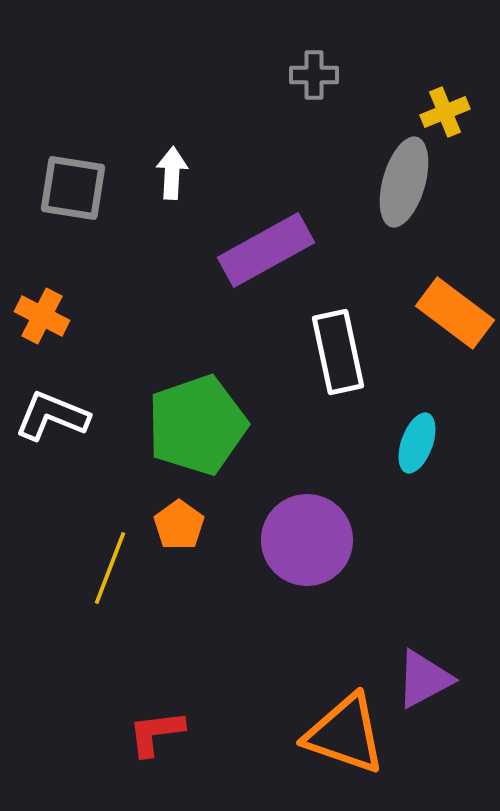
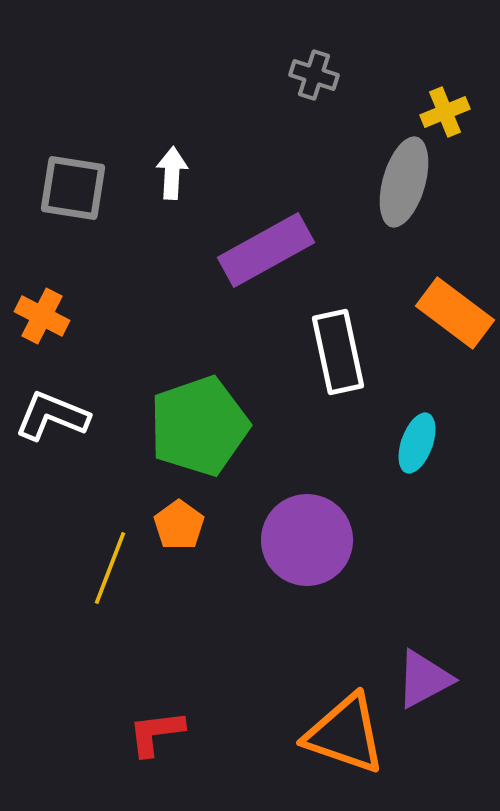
gray cross: rotated 18 degrees clockwise
green pentagon: moved 2 px right, 1 px down
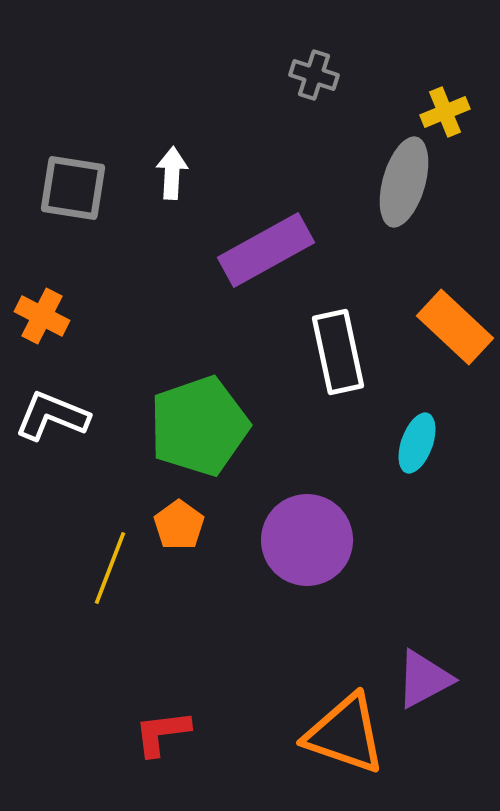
orange rectangle: moved 14 px down; rotated 6 degrees clockwise
red L-shape: moved 6 px right
